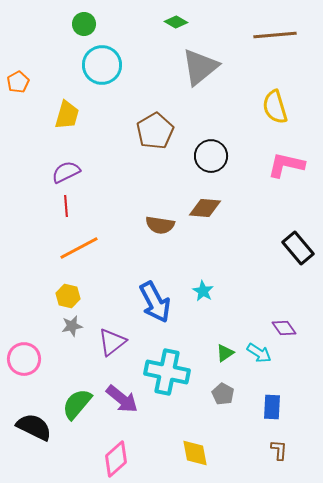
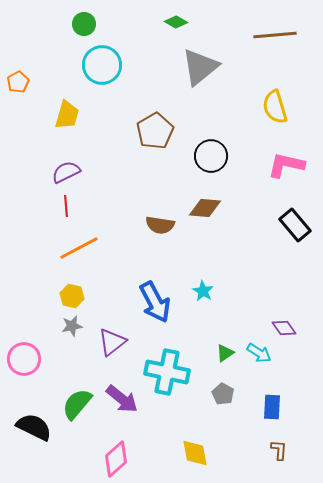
black rectangle: moved 3 px left, 23 px up
yellow hexagon: moved 4 px right
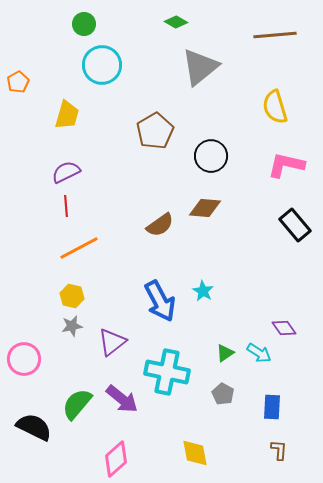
brown semicircle: rotated 44 degrees counterclockwise
blue arrow: moved 5 px right, 1 px up
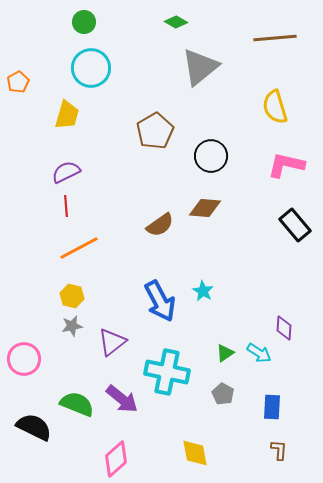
green circle: moved 2 px up
brown line: moved 3 px down
cyan circle: moved 11 px left, 3 px down
purple diamond: rotated 40 degrees clockwise
green semicircle: rotated 72 degrees clockwise
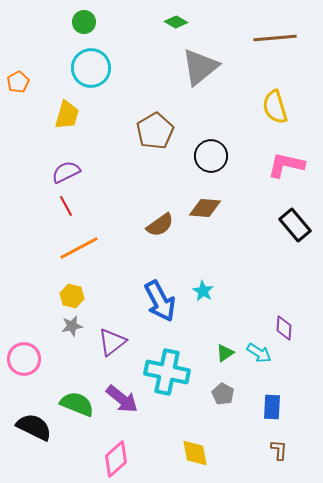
red line: rotated 25 degrees counterclockwise
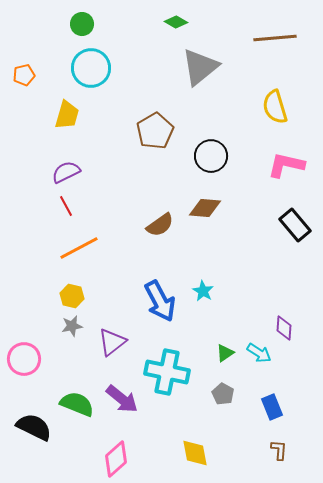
green circle: moved 2 px left, 2 px down
orange pentagon: moved 6 px right, 7 px up; rotated 15 degrees clockwise
blue rectangle: rotated 25 degrees counterclockwise
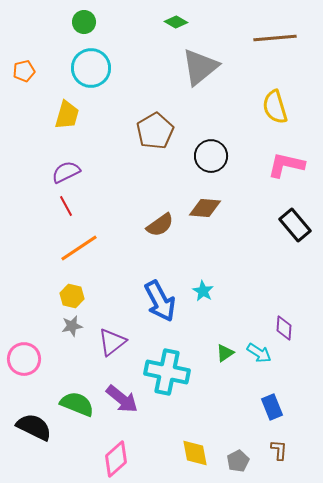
green circle: moved 2 px right, 2 px up
orange pentagon: moved 4 px up
orange line: rotated 6 degrees counterclockwise
gray pentagon: moved 15 px right, 67 px down; rotated 15 degrees clockwise
